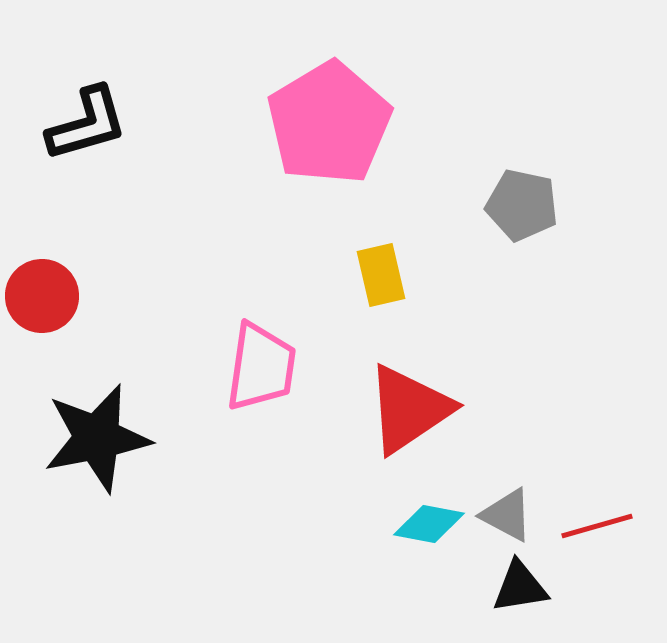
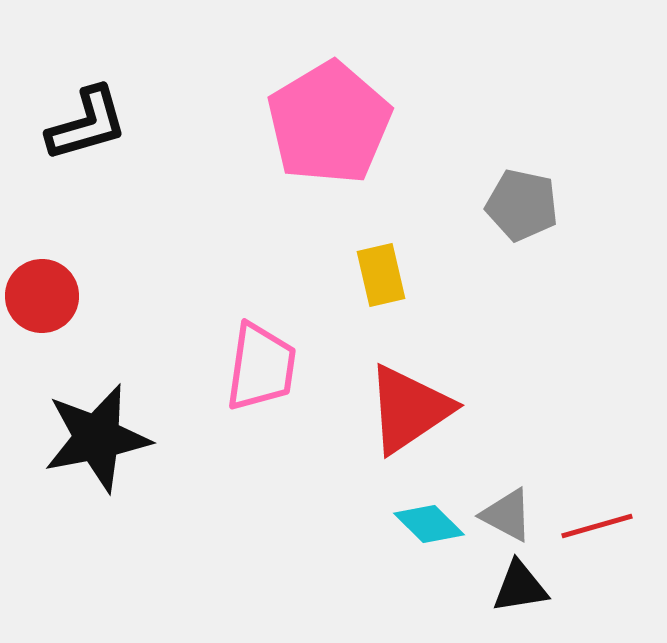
cyan diamond: rotated 34 degrees clockwise
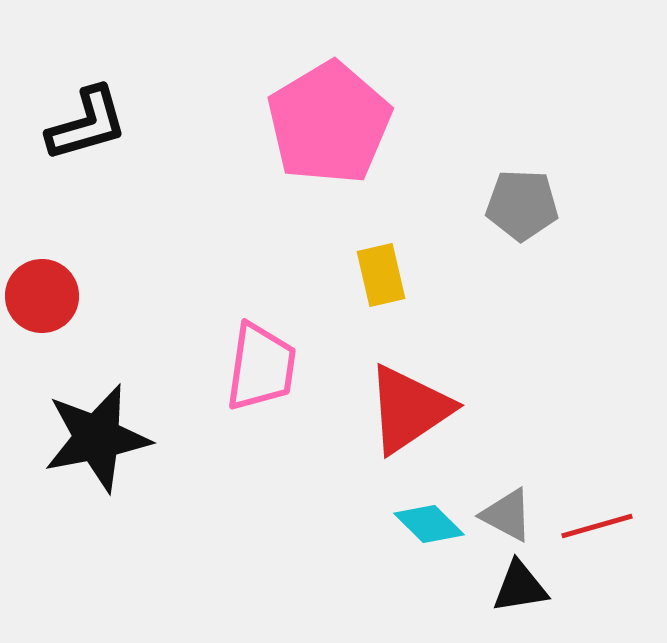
gray pentagon: rotated 10 degrees counterclockwise
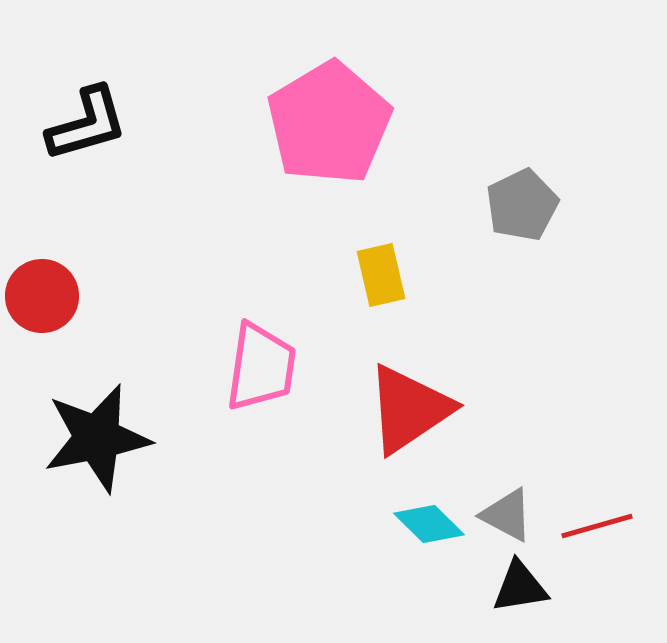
gray pentagon: rotated 28 degrees counterclockwise
